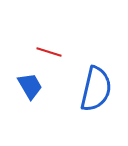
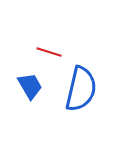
blue semicircle: moved 15 px left
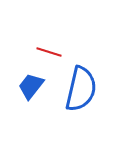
blue trapezoid: moved 1 px right; rotated 112 degrees counterclockwise
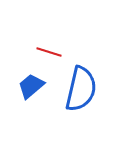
blue trapezoid: rotated 12 degrees clockwise
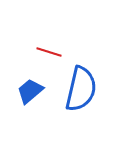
blue trapezoid: moved 1 px left, 5 px down
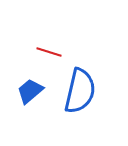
blue semicircle: moved 1 px left, 2 px down
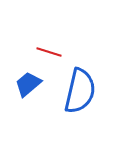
blue trapezoid: moved 2 px left, 7 px up
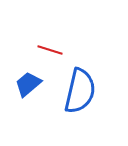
red line: moved 1 px right, 2 px up
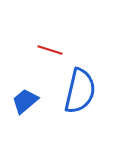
blue trapezoid: moved 3 px left, 17 px down
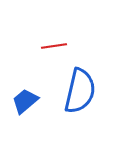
red line: moved 4 px right, 4 px up; rotated 25 degrees counterclockwise
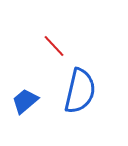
red line: rotated 55 degrees clockwise
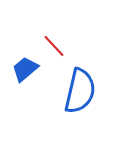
blue trapezoid: moved 32 px up
